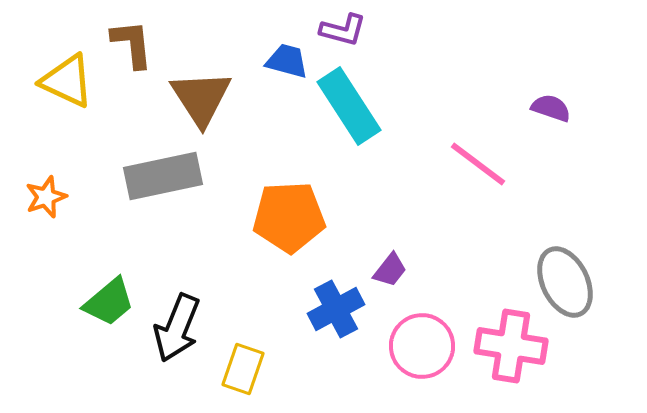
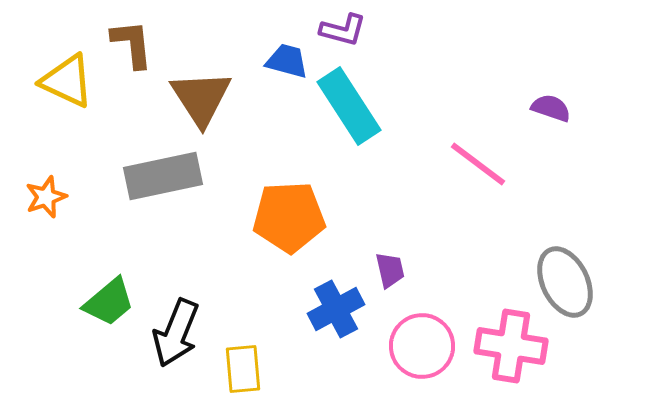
purple trapezoid: rotated 51 degrees counterclockwise
black arrow: moved 1 px left, 5 px down
yellow rectangle: rotated 24 degrees counterclockwise
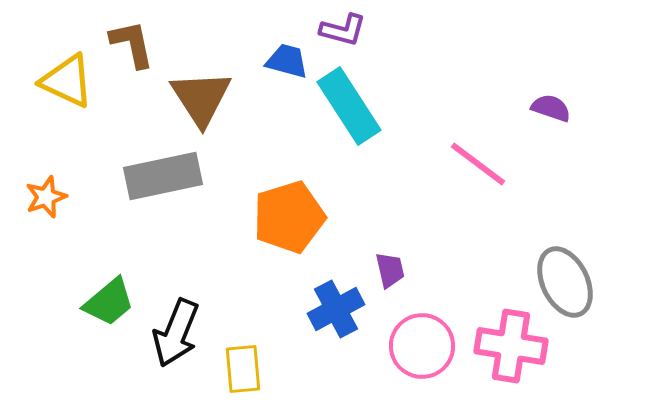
brown L-shape: rotated 6 degrees counterclockwise
orange pentagon: rotated 14 degrees counterclockwise
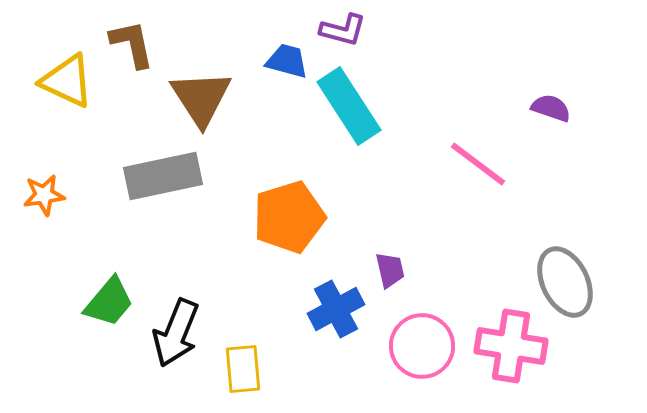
orange star: moved 2 px left, 2 px up; rotated 12 degrees clockwise
green trapezoid: rotated 10 degrees counterclockwise
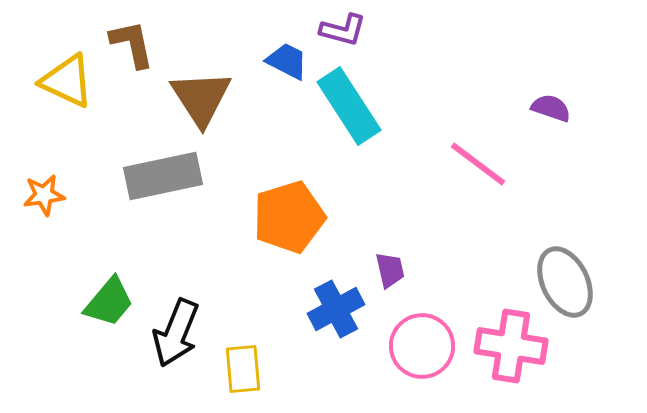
blue trapezoid: rotated 12 degrees clockwise
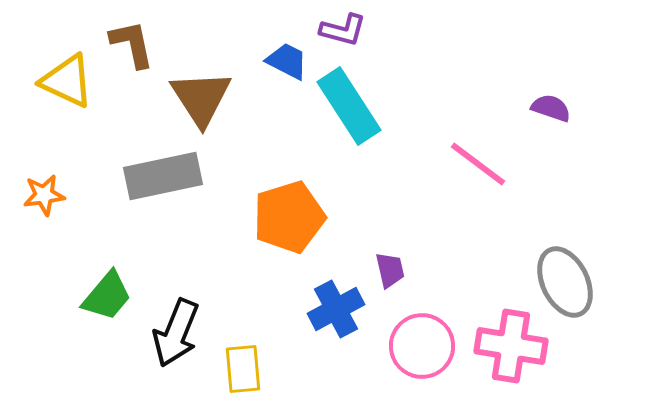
green trapezoid: moved 2 px left, 6 px up
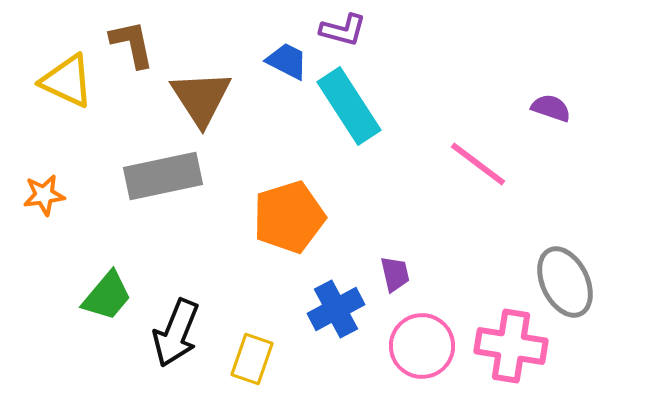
purple trapezoid: moved 5 px right, 4 px down
yellow rectangle: moved 9 px right, 10 px up; rotated 24 degrees clockwise
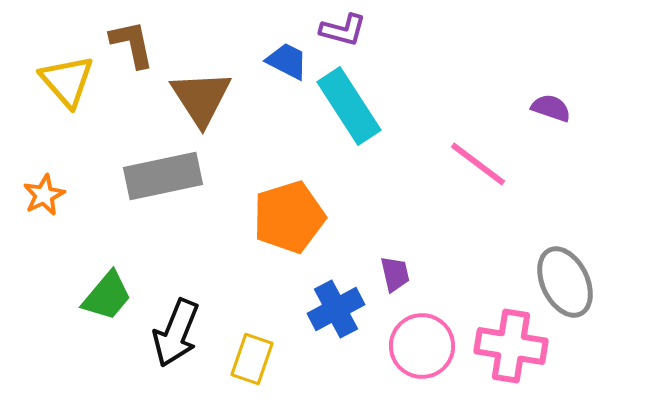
yellow triangle: rotated 24 degrees clockwise
orange star: rotated 18 degrees counterclockwise
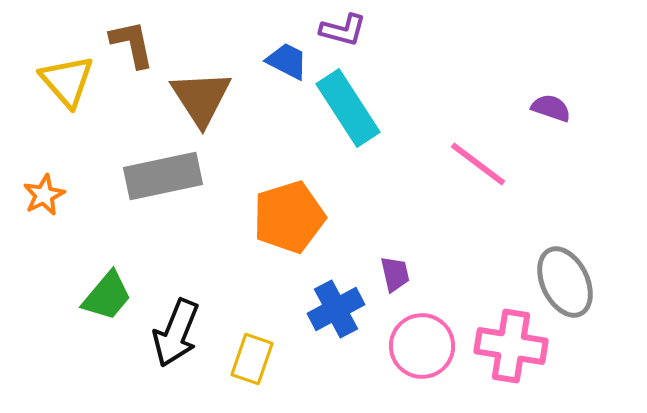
cyan rectangle: moved 1 px left, 2 px down
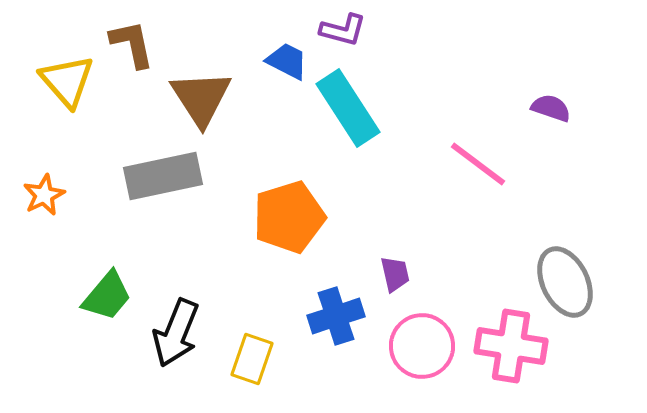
blue cross: moved 7 px down; rotated 10 degrees clockwise
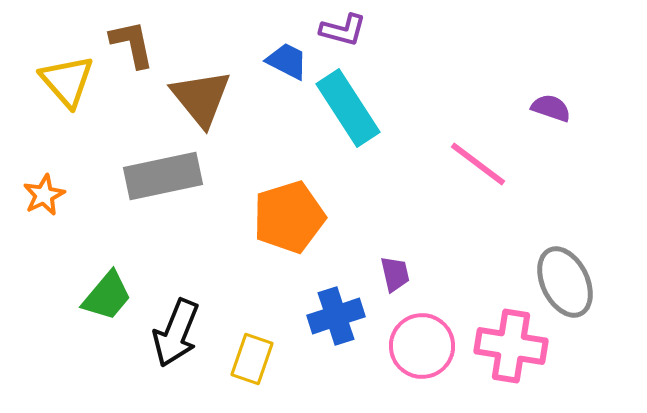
brown triangle: rotated 6 degrees counterclockwise
